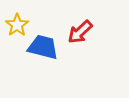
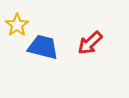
red arrow: moved 10 px right, 11 px down
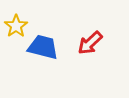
yellow star: moved 1 px left, 1 px down
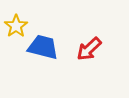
red arrow: moved 1 px left, 6 px down
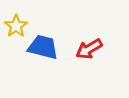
red arrow: rotated 12 degrees clockwise
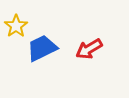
blue trapezoid: moved 1 px left, 1 px down; rotated 40 degrees counterclockwise
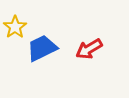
yellow star: moved 1 px left, 1 px down
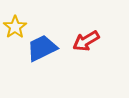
red arrow: moved 3 px left, 8 px up
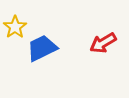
red arrow: moved 17 px right, 2 px down
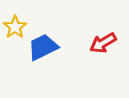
blue trapezoid: moved 1 px right, 1 px up
